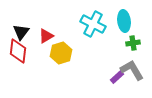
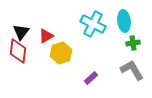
purple rectangle: moved 26 px left, 1 px down
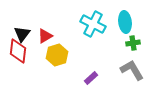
cyan ellipse: moved 1 px right, 1 px down
black triangle: moved 1 px right, 2 px down
red triangle: moved 1 px left
yellow hexagon: moved 4 px left, 2 px down
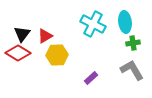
red diamond: moved 2 px down; rotated 65 degrees counterclockwise
yellow hexagon: rotated 15 degrees clockwise
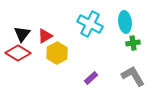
cyan cross: moved 3 px left
yellow hexagon: moved 2 px up; rotated 25 degrees counterclockwise
gray L-shape: moved 1 px right, 6 px down
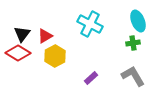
cyan ellipse: moved 13 px right, 1 px up; rotated 15 degrees counterclockwise
yellow hexagon: moved 2 px left, 3 px down
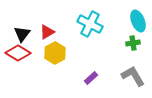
red triangle: moved 2 px right, 4 px up
yellow hexagon: moved 3 px up
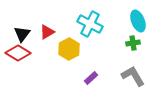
yellow hexagon: moved 14 px right, 4 px up
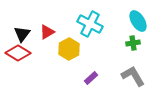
cyan ellipse: rotated 10 degrees counterclockwise
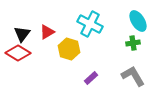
yellow hexagon: rotated 15 degrees counterclockwise
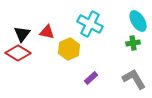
red triangle: rotated 42 degrees clockwise
yellow hexagon: rotated 20 degrees clockwise
gray L-shape: moved 1 px right, 3 px down
